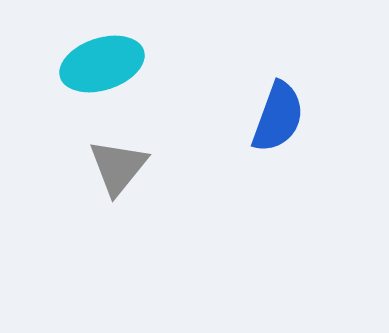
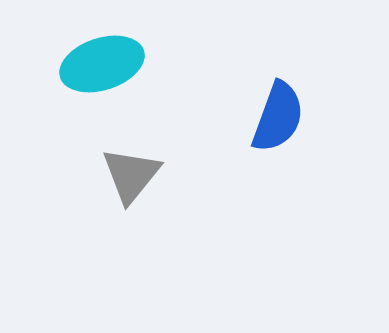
gray triangle: moved 13 px right, 8 px down
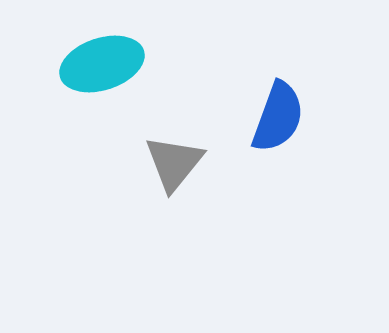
gray triangle: moved 43 px right, 12 px up
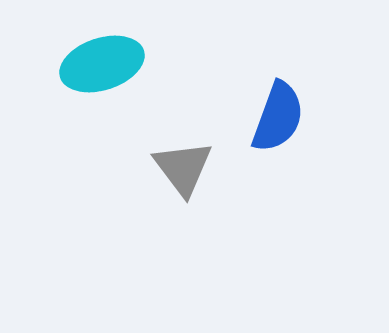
gray triangle: moved 9 px right, 5 px down; rotated 16 degrees counterclockwise
